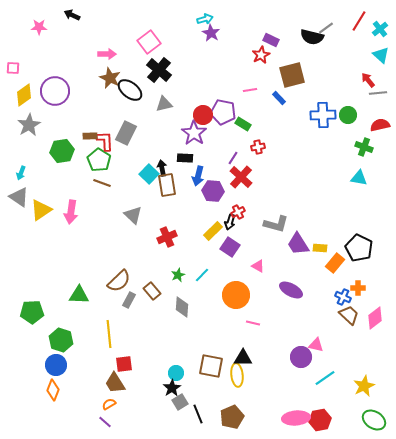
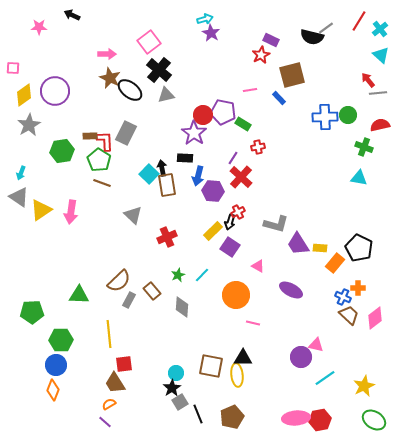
gray triangle at (164, 104): moved 2 px right, 9 px up
blue cross at (323, 115): moved 2 px right, 2 px down
green hexagon at (61, 340): rotated 20 degrees counterclockwise
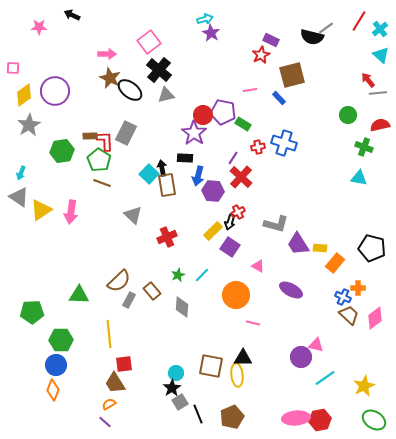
blue cross at (325, 117): moved 41 px left, 26 px down; rotated 20 degrees clockwise
black pentagon at (359, 248): moved 13 px right; rotated 12 degrees counterclockwise
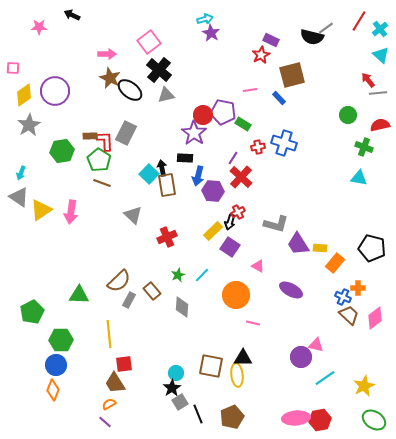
green pentagon at (32, 312): rotated 25 degrees counterclockwise
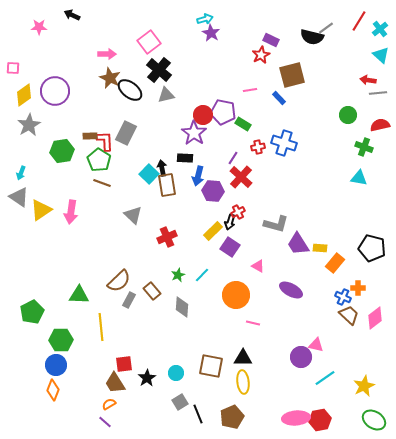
red arrow at (368, 80): rotated 42 degrees counterclockwise
yellow line at (109, 334): moved 8 px left, 7 px up
yellow ellipse at (237, 375): moved 6 px right, 7 px down
black star at (172, 388): moved 25 px left, 10 px up
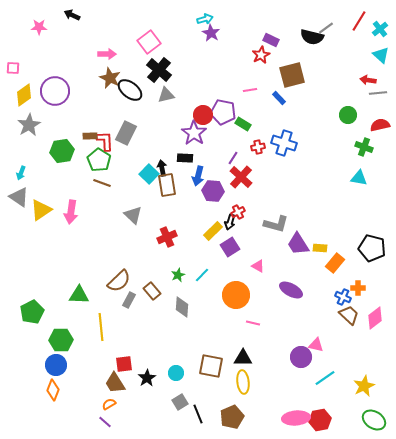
purple square at (230, 247): rotated 24 degrees clockwise
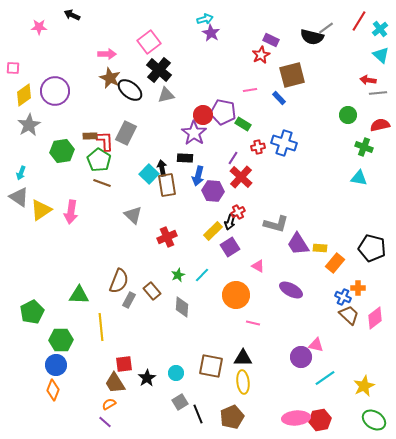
brown semicircle at (119, 281): rotated 25 degrees counterclockwise
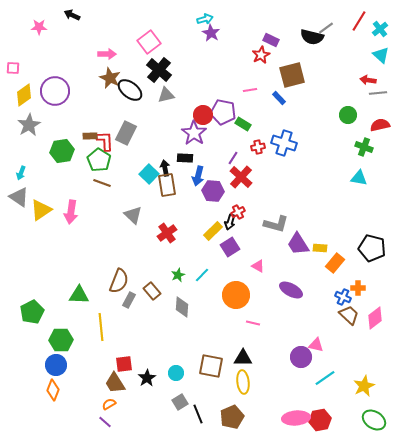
black arrow at (162, 168): moved 3 px right
red cross at (167, 237): moved 4 px up; rotated 12 degrees counterclockwise
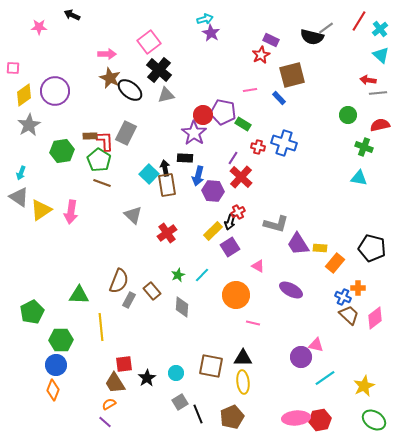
red cross at (258, 147): rotated 24 degrees clockwise
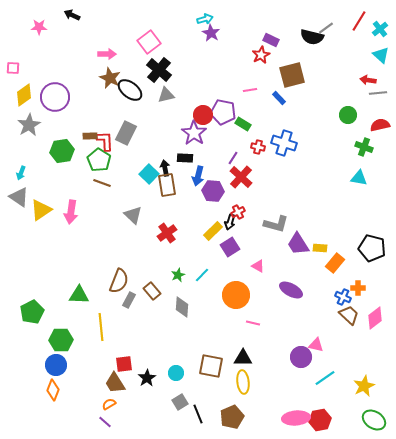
purple circle at (55, 91): moved 6 px down
